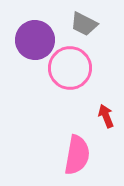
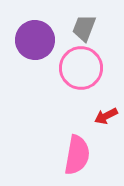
gray trapezoid: moved 4 px down; rotated 84 degrees clockwise
pink circle: moved 11 px right
red arrow: rotated 95 degrees counterclockwise
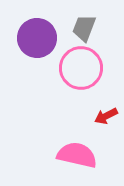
purple circle: moved 2 px right, 2 px up
pink semicircle: rotated 87 degrees counterclockwise
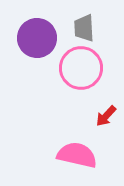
gray trapezoid: rotated 24 degrees counterclockwise
red arrow: rotated 20 degrees counterclockwise
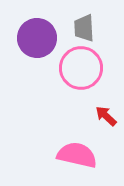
red arrow: rotated 90 degrees clockwise
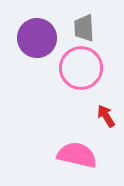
red arrow: rotated 15 degrees clockwise
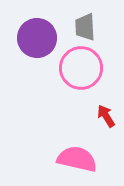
gray trapezoid: moved 1 px right, 1 px up
pink semicircle: moved 4 px down
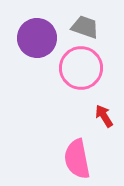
gray trapezoid: rotated 112 degrees clockwise
red arrow: moved 2 px left
pink semicircle: rotated 114 degrees counterclockwise
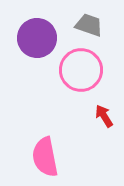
gray trapezoid: moved 4 px right, 2 px up
pink circle: moved 2 px down
pink semicircle: moved 32 px left, 2 px up
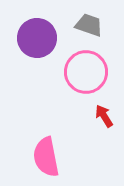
pink circle: moved 5 px right, 2 px down
pink semicircle: moved 1 px right
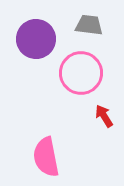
gray trapezoid: rotated 12 degrees counterclockwise
purple circle: moved 1 px left, 1 px down
pink circle: moved 5 px left, 1 px down
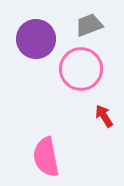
gray trapezoid: rotated 28 degrees counterclockwise
pink circle: moved 4 px up
